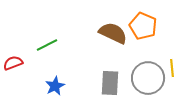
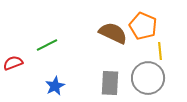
yellow line: moved 12 px left, 17 px up
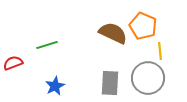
green line: rotated 10 degrees clockwise
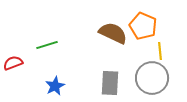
gray circle: moved 4 px right
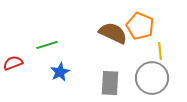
orange pentagon: moved 3 px left
blue star: moved 5 px right, 14 px up
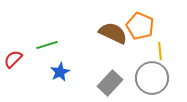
red semicircle: moved 4 px up; rotated 24 degrees counterclockwise
gray rectangle: rotated 40 degrees clockwise
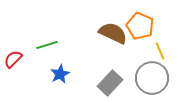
yellow line: rotated 18 degrees counterclockwise
blue star: moved 2 px down
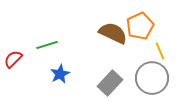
orange pentagon: rotated 24 degrees clockwise
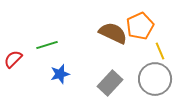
blue star: rotated 12 degrees clockwise
gray circle: moved 3 px right, 1 px down
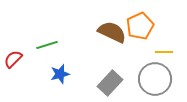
brown semicircle: moved 1 px left, 1 px up
yellow line: moved 4 px right, 1 px down; rotated 66 degrees counterclockwise
